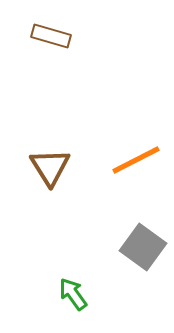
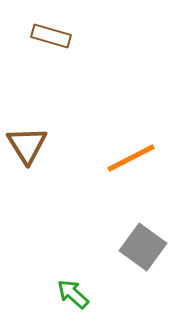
orange line: moved 5 px left, 2 px up
brown triangle: moved 23 px left, 22 px up
green arrow: rotated 12 degrees counterclockwise
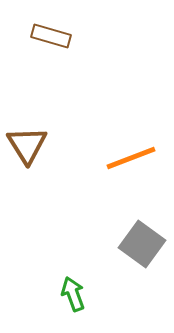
orange line: rotated 6 degrees clockwise
gray square: moved 1 px left, 3 px up
green arrow: rotated 28 degrees clockwise
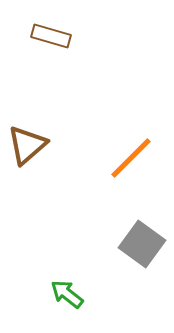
brown triangle: rotated 21 degrees clockwise
orange line: rotated 24 degrees counterclockwise
green arrow: moved 6 px left; rotated 32 degrees counterclockwise
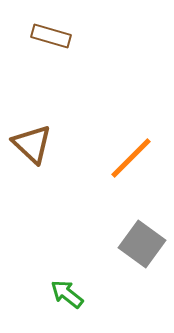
brown triangle: moved 5 px right, 1 px up; rotated 36 degrees counterclockwise
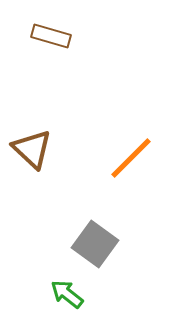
brown triangle: moved 5 px down
gray square: moved 47 px left
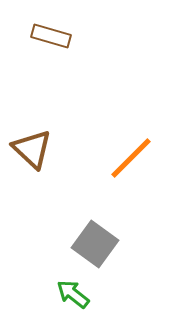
green arrow: moved 6 px right
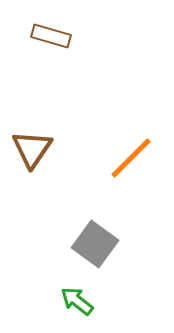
brown triangle: rotated 21 degrees clockwise
green arrow: moved 4 px right, 7 px down
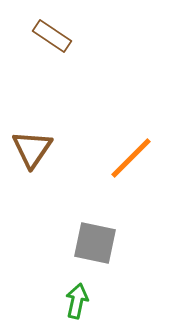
brown rectangle: moved 1 px right; rotated 18 degrees clockwise
gray square: moved 1 px up; rotated 24 degrees counterclockwise
green arrow: rotated 64 degrees clockwise
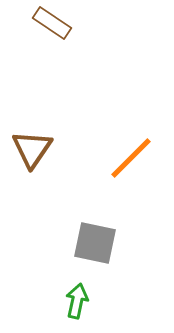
brown rectangle: moved 13 px up
